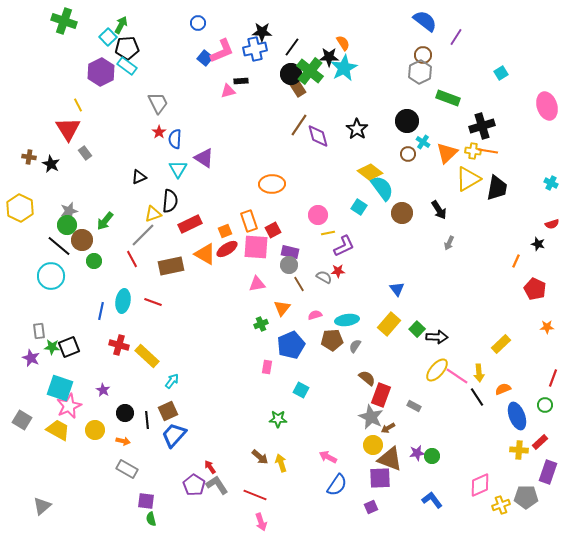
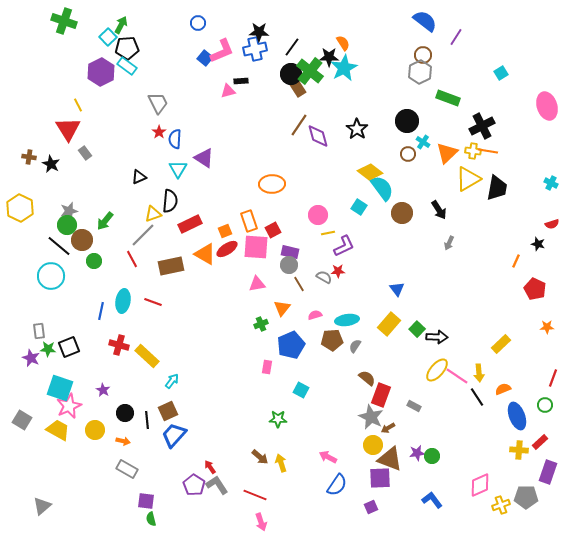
black star at (262, 32): moved 3 px left
black cross at (482, 126): rotated 10 degrees counterclockwise
green star at (52, 347): moved 4 px left, 2 px down
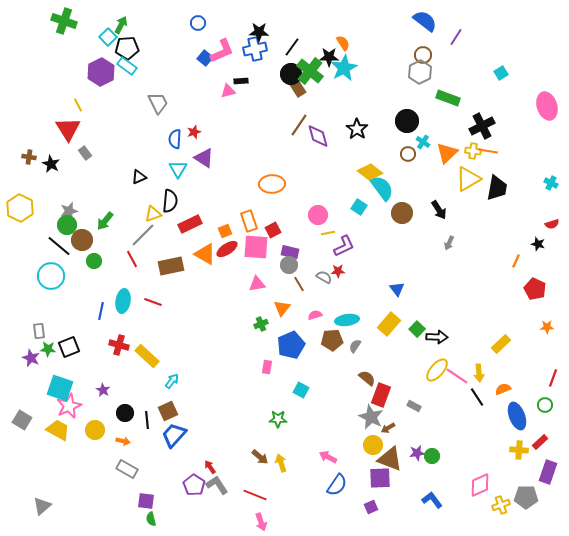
red star at (159, 132): moved 35 px right; rotated 16 degrees clockwise
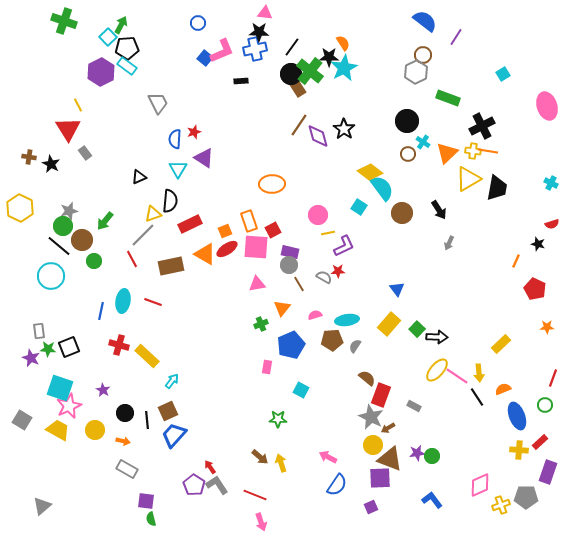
gray hexagon at (420, 72): moved 4 px left
cyan square at (501, 73): moved 2 px right, 1 px down
pink triangle at (228, 91): moved 37 px right, 78 px up; rotated 21 degrees clockwise
black star at (357, 129): moved 13 px left
green circle at (67, 225): moved 4 px left, 1 px down
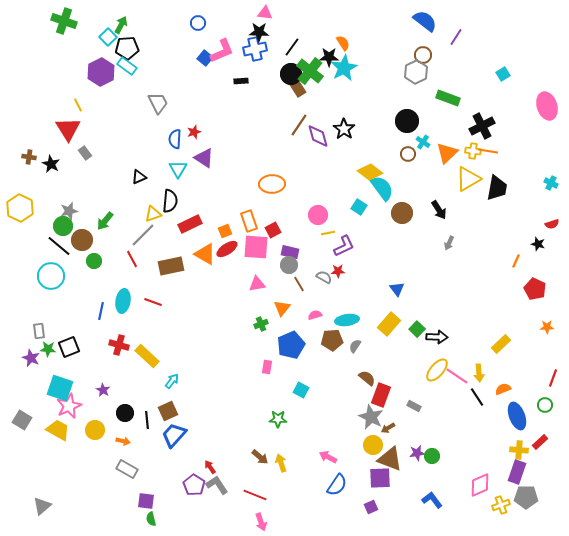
purple rectangle at (548, 472): moved 31 px left
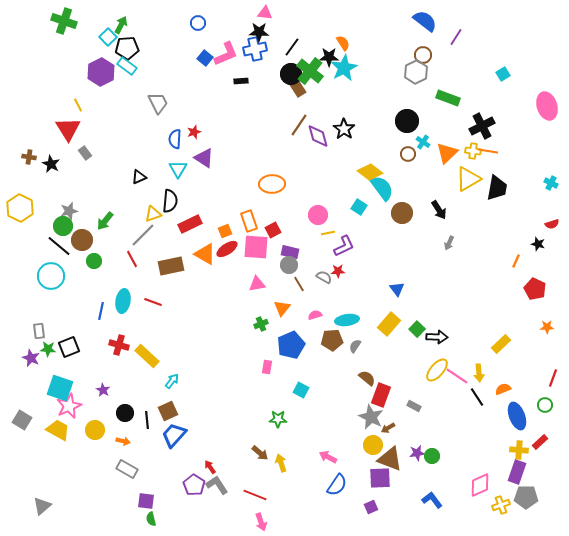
pink L-shape at (222, 51): moved 4 px right, 3 px down
brown arrow at (260, 457): moved 4 px up
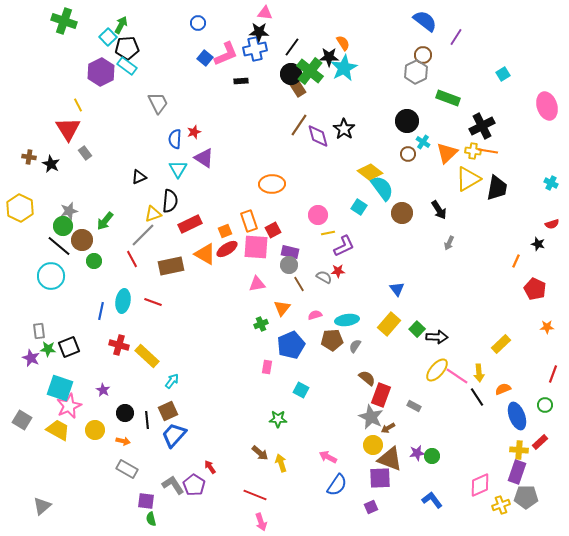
red line at (553, 378): moved 4 px up
gray L-shape at (217, 485): moved 44 px left
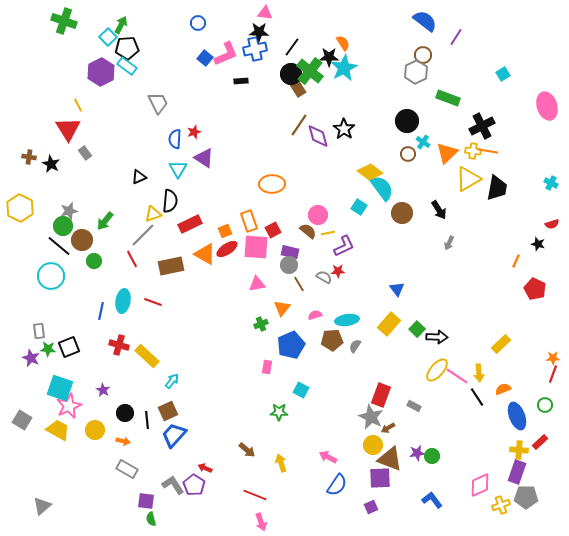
orange star at (547, 327): moved 6 px right, 31 px down
brown semicircle at (367, 378): moved 59 px left, 147 px up
green star at (278, 419): moved 1 px right, 7 px up
brown arrow at (260, 453): moved 13 px left, 3 px up
red arrow at (210, 467): moved 5 px left, 1 px down; rotated 32 degrees counterclockwise
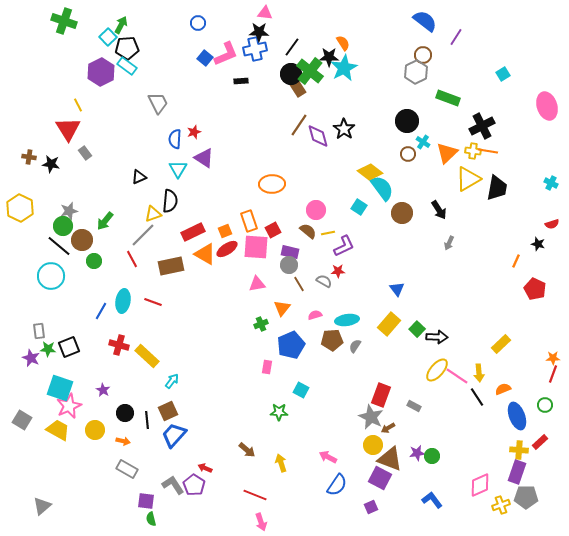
black star at (51, 164): rotated 18 degrees counterclockwise
pink circle at (318, 215): moved 2 px left, 5 px up
red rectangle at (190, 224): moved 3 px right, 8 px down
gray semicircle at (324, 277): moved 4 px down
blue line at (101, 311): rotated 18 degrees clockwise
purple square at (380, 478): rotated 30 degrees clockwise
